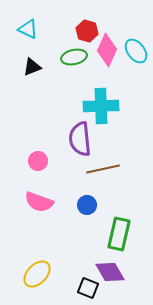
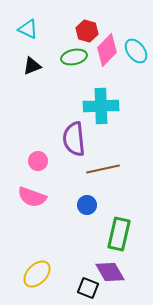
pink diamond: rotated 20 degrees clockwise
black triangle: moved 1 px up
purple semicircle: moved 6 px left
pink semicircle: moved 7 px left, 5 px up
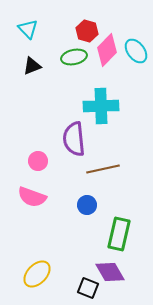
cyan triangle: rotated 20 degrees clockwise
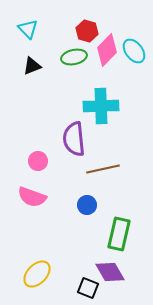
cyan ellipse: moved 2 px left
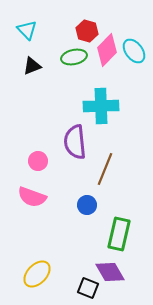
cyan triangle: moved 1 px left, 1 px down
purple semicircle: moved 1 px right, 3 px down
brown line: moved 2 px right; rotated 56 degrees counterclockwise
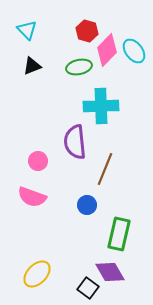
green ellipse: moved 5 px right, 10 px down
black square: rotated 15 degrees clockwise
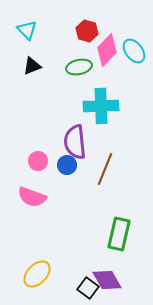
blue circle: moved 20 px left, 40 px up
purple diamond: moved 3 px left, 8 px down
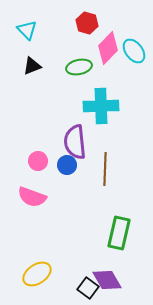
red hexagon: moved 8 px up
pink diamond: moved 1 px right, 2 px up
brown line: rotated 20 degrees counterclockwise
green rectangle: moved 1 px up
yellow ellipse: rotated 12 degrees clockwise
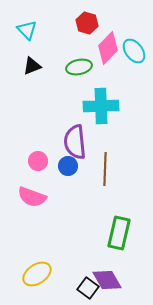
blue circle: moved 1 px right, 1 px down
